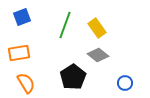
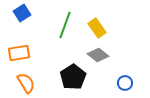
blue square: moved 4 px up; rotated 12 degrees counterclockwise
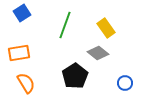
yellow rectangle: moved 9 px right
gray diamond: moved 2 px up
black pentagon: moved 2 px right, 1 px up
